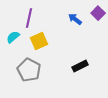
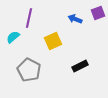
purple square: rotated 24 degrees clockwise
blue arrow: rotated 16 degrees counterclockwise
yellow square: moved 14 px right
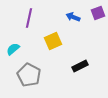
blue arrow: moved 2 px left, 2 px up
cyan semicircle: moved 12 px down
gray pentagon: moved 5 px down
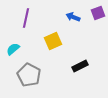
purple line: moved 3 px left
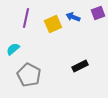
yellow square: moved 17 px up
